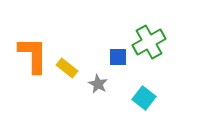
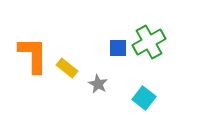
blue square: moved 9 px up
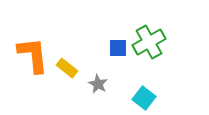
orange L-shape: rotated 6 degrees counterclockwise
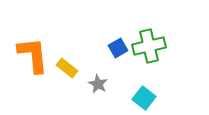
green cross: moved 4 px down; rotated 16 degrees clockwise
blue square: rotated 30 degrees counterclockwise
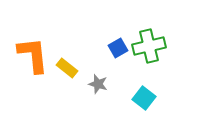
gray star: rotated 12 degrees counterclockwise
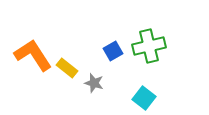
blue square: moved 5 px left, 3 px down
orange L-shape: rotated 27 degrees counterclockwise
gray star: moved 4 px left, 1 px up
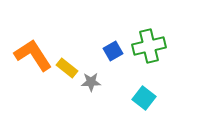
gray star: moved 3 px left, 1 px up; rotated 18 degrees counterclockwise
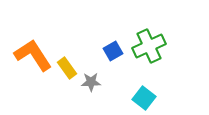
green cross: rotated 12 degrees counterclockwise
yellow rectangle: rotated 15 degrees clockwise
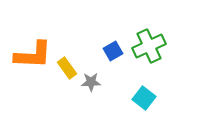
orange L-shape: rotated 126 degrees clockwise
